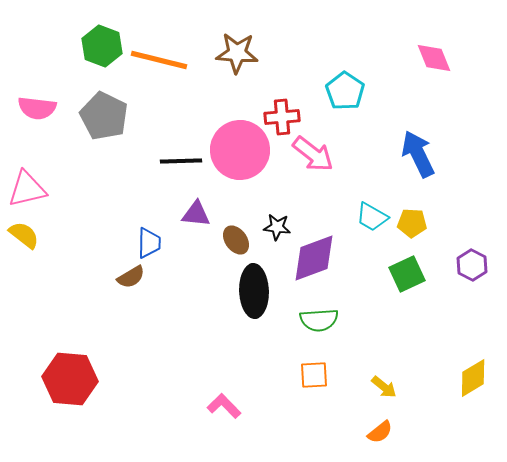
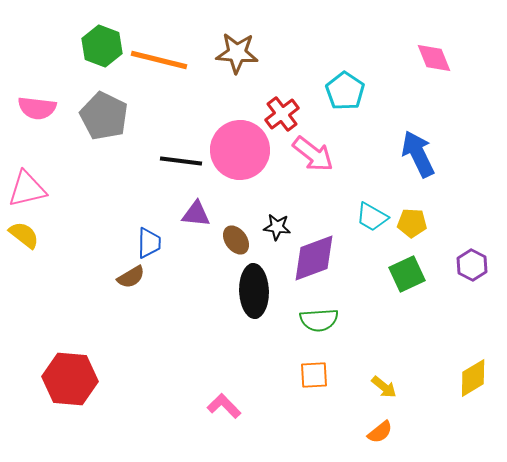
red cross: moved 3 px up; rotated 32 degrees counterclockwise
black line: rotated 9 degrees clockwise
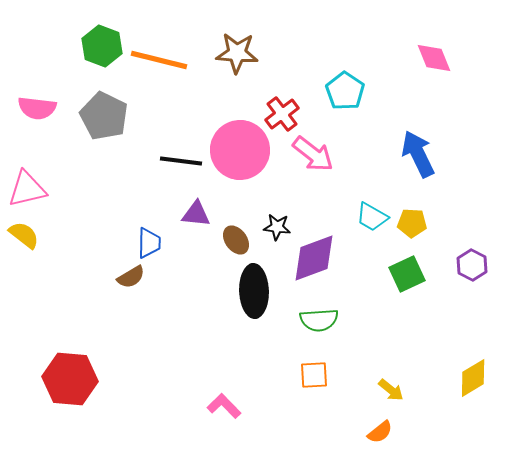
yellow arrow: moved 7 px right, 3 px down
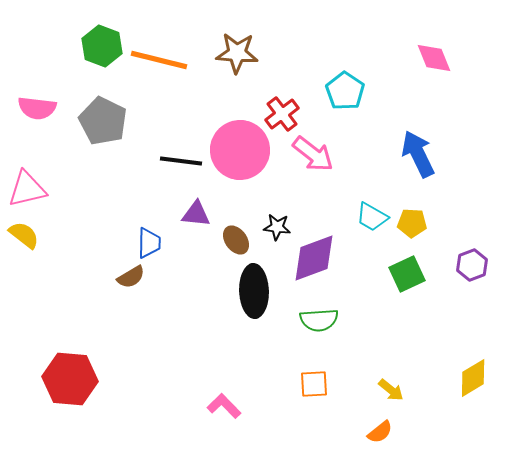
gray pentagon: moved 1 px left, 5 px down
purple hexagon: rotated 12 degrees clockwise
orange square: moved 9 px down
